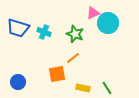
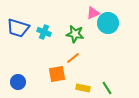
green star: rotated 12 degrees counterclockwise
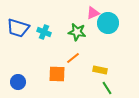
green star: moved 2 px right, 2 px up
orange square: rotated 12 degrees clockwise
yellow rectangle: moved 17 px right, 18 px up
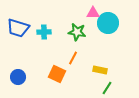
pink triangle: rotated 24 degrees clockwise
cyan cross: rotated 24 degrees counterclockwise
orange line: rotated 24 degrees counterclockwise
orange square: rotated 24 degrees clockwise
blue circle: moved 5 px up
green line: rotated 64 degrees clockwise
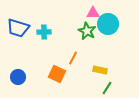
cyan circle: moved 1 px down
green star: moved 10 px right, 1 px up; rotated 18 degrees clockwise
